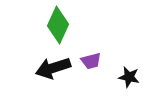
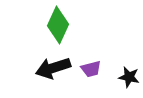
purple trapezoid: moved 8 px down
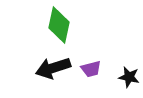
green diamond: moved 1 px right; rotated 12 degrees counterclockwise
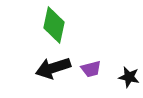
green diamond: moved 5 px left
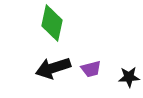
green diamond: moved 2 px left, 2 px up
black star: rotated 15 degrees counterclockwise
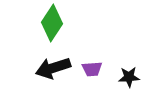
green diamond: rotated 21 degrees clockwise
purple trapezoid: moved 1 px right; rotated 10 degrees clockwise
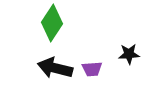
black arrow: moved 2 px right; rotated 32 degrees clockwise
black star: moved 23 px up
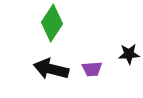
black arrow: moved 4 px left, 1 px down
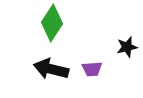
black star: moved 2 px left, 7 px up; rotated 10 degrees counterclockwise
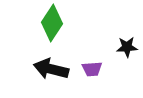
black star: rotated 10 degrees clockwise
